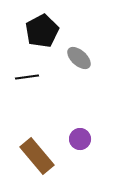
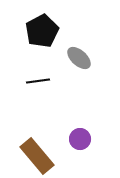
black line: moved 11 px right, 4 px down
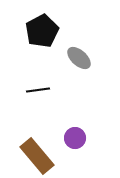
black line: moved 9 px down
purple circle: moved 5 px left, 1 px up
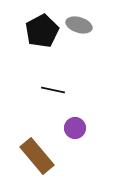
gray ellipse: moved 33 px up; rotated 25 degrees counterclockwise
black line: moved 15 px right; rotated 20 degrees clockwise
purple circle: moved 10 px up
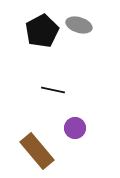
brown rectangle: moved 5 px up
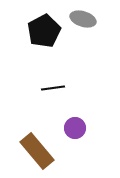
gray ellipse: moved 4 px right, 6 px up
black pentagon: moved 2 px right
black line: moved 2 px up; rotated 20 degrees counterclockwise
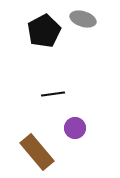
black line: moved 6 px down
brown rectangle: moved 1 px down
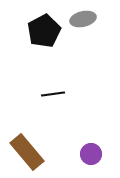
gray ellipse: rotated 30 degrees counterclockwise
purple circle: moved 16 px right, 26 px down
brown rectangle: moved 10 px left
